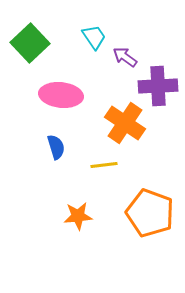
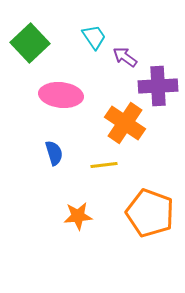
blue semicircle: moved 2 px left, 6 px down
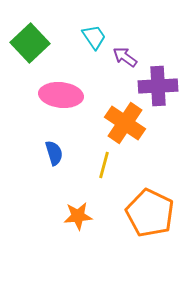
yellow line: rotated 68 degrees counterclockwise
orange pentagon: rotated 6 degrees clockwise
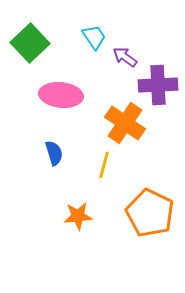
purple cross: moved 1 px up
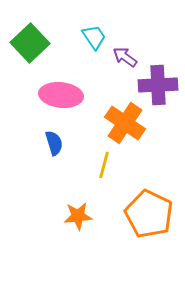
blue semicircle: moved 10 px up
orange pentagon: moved 1 px left, 1 px down
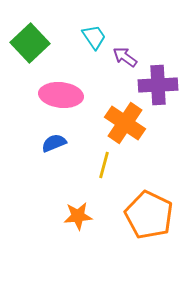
blue semicircle: rotated 95 degrees counterclockwise
orange pentagon: moved 1 px down
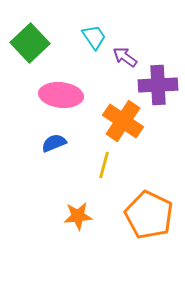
orange cross: moved 2 px left, 2 px up
